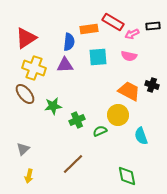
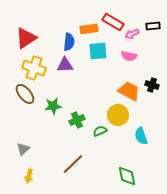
cyan square: moved 6 px up
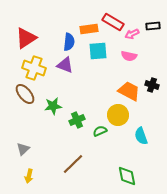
purple triangle: rotated 24 degrees clockwise
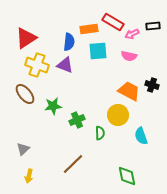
yellow cross: moved 3 px right, 3 px up
green semicircle: moved 2 px down; rotated 112 degrees clockwise
